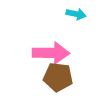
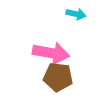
pink arrow: rotated 9 degrees clockwise
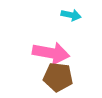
cyan arrow: moved 5 px left, 1 px down
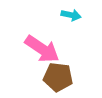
pink arrow: moved 9 px left, 4 px up; rotated 24 degrees clockwise
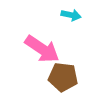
brown pentagon: moved 5 px right
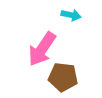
pink arrow: rotated 90 degrees clockwise
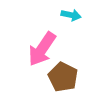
brown pentagon: rotated 20 degrees clockwise
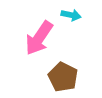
pink arrow: moved 3 px left, 11 px up
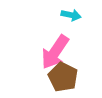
pink arrow: moved 16 px right, 14 px down
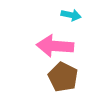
pink arrow: moved 6 px up; rotated 60 degrees clockwise
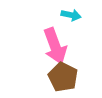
pink arrow: rotated 114 degrees counterclockwise
